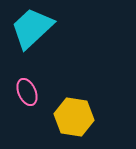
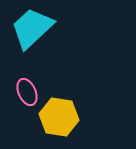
yellow hexagon: moved 15 px left
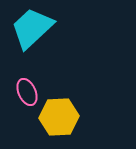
yellow hexagon: rotated 12 degrees counterclockwise
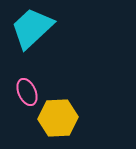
yellow hexagon: moved 1 px left, 1 px down
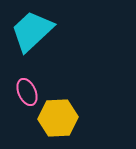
cyan trapezoid: moved 3 px down
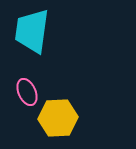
cyan trapezoid: rotated 39 degrees counterclockwise
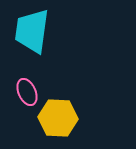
yellow hexagon: rotated 6 degrees clockwise
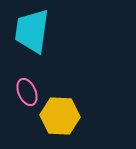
yellow hexagon: moved 2 px right, 2 px up
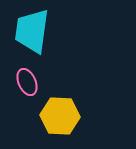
pink ellipse: moved 10 px up
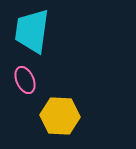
pink ellipse: moved 2 px left, 2 px up
